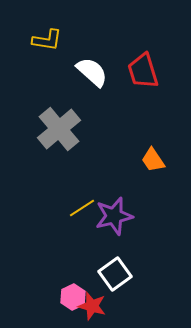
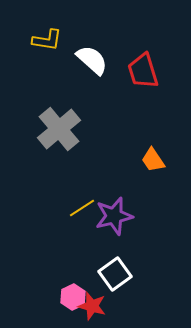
white semicircle: moved 12 px up
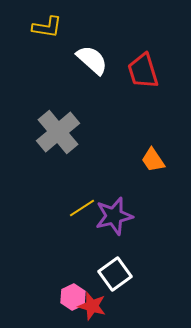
yellow L-shape: moved 13 px up
gray cross: moved 1 px left, 3 px down
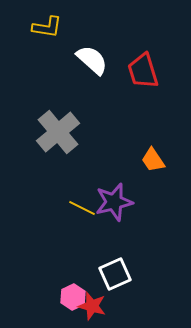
yellow line: rotated 60 degrees clockwise
purple star: moved 14 px up
white square: rotated 12 degrees clockwise
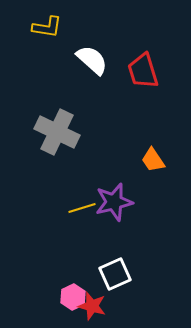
gray cross: moved 1 px left; rotated 24 degrees counterclockwise
yellow line: rotated 44 degrees counterclockwise
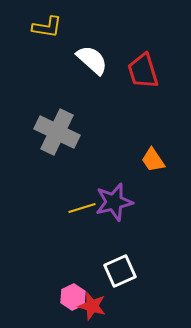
white square: moved 5 px right, 3 px up
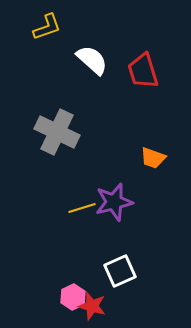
yellow L-shape: rotated 28 degrees counterclockwise
orange trapezoid: moved 2 px up; rotated 36 degrees counterclockwise
